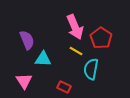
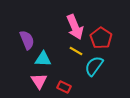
cyan semicircle: moved 3 px right, 3 px up; rotated 25 degrees clockwise
pink triangle: moved 15 px right
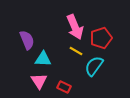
red pentagon: rotated 20 degrees clockwise
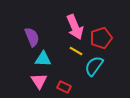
purple semicircle: moved 5 px right, 3 px up
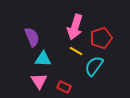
pink arrow: rotated 40 degrees clockwise
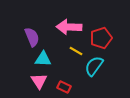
pink arrow: moved 6 px left; rotated 75 degrees clockwise
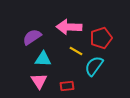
purple semicircle: rotated 102 degrees counterclockwise
red rectangle: moved 3 px right, 1 px up; rotated 32 degrees counterclockwise
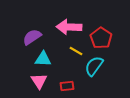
red pentagon: rotated 20 degrees counterclockwise
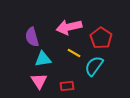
pink arrow: rotated 15 degrees counterclockwise
purple semicircle: rotated 72 degrees counterclockwise
yellow line: moved 2 px left, 2 px down
cyan triangle: rotated 12 degrees counterclockwise
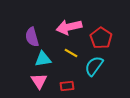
yellow line: moved 3 px left
